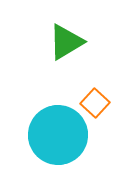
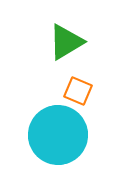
orange square: moved 17 px left, 12 px up; rotated 20 degrees counterclockwise
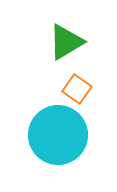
orange square: moved 1 px left, 2 px up; rotated 12 degrees clockwise
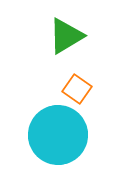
green triangle: moved 6 px up
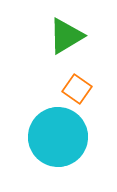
cyan circle: moved 2 px down
